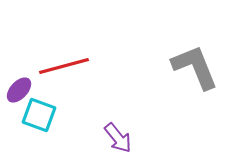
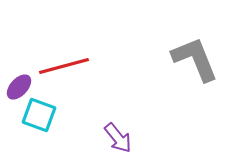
gray L-shape: moved 8 px up
purple ellipse: moved 3 px up
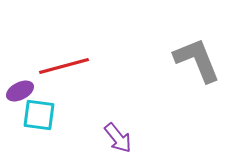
gray L-shape: moved 2 px right, 1 px down
purple ellipse: moved 1 px right, 4 px down; rotated 20 degrees clockwise
cyan square: rotated 12 degrees counterclockwise
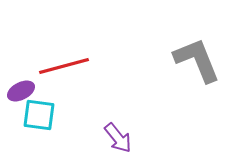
purple ellipse: moved 1 px right
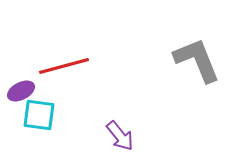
purple arrow: moved 2 px right, 2 px up
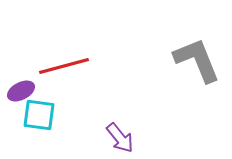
purple arrow: moved 2 px down
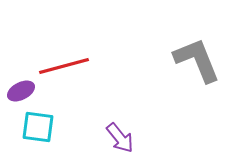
cyan square: moved 1 px left, 12 px down
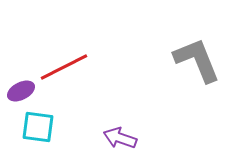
red line: moved 1 px down; rotated 12 degrees counterclockwise
purple arrow: rotated 148 degrees clockwise
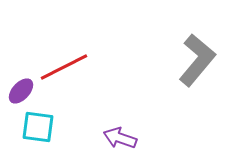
gray L-shape: rotated 62 degrees clockwise
purple ellipse: rotated 20 degrees counterclockwise
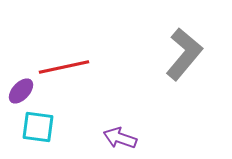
gray L-shape: moved 13 px left, 6 px up
red line: rotated 15 degrees clockwise
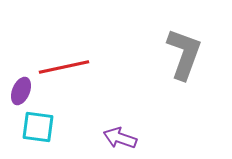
gray L-shape: rotated 20 degrees counterclockwise
purple ellipse: rotated 20 degrees counterclockwise
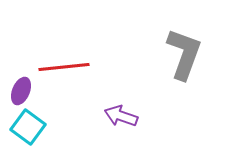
red line: rotated 6 degrees clockwise
cyan square: moved 10 px left; rotated 28 degrees clockwise
purple arrow: moved 1 px right, 22 px up
